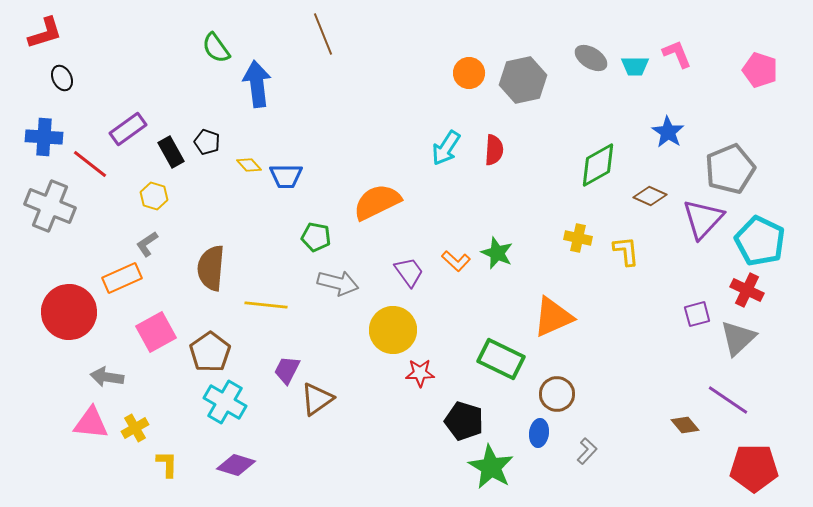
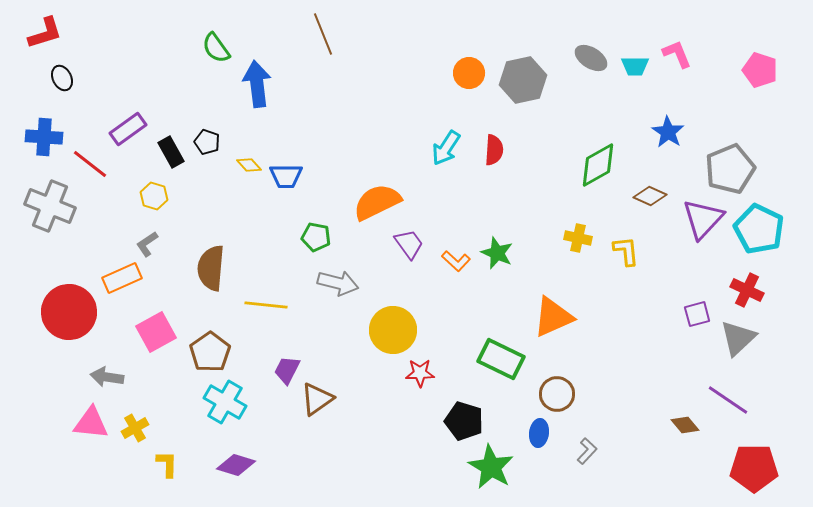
cyan pentagon at (760, 241): moved 1 px left, 12 px up
purple trapezoid at (409, 272): moved 28 px up
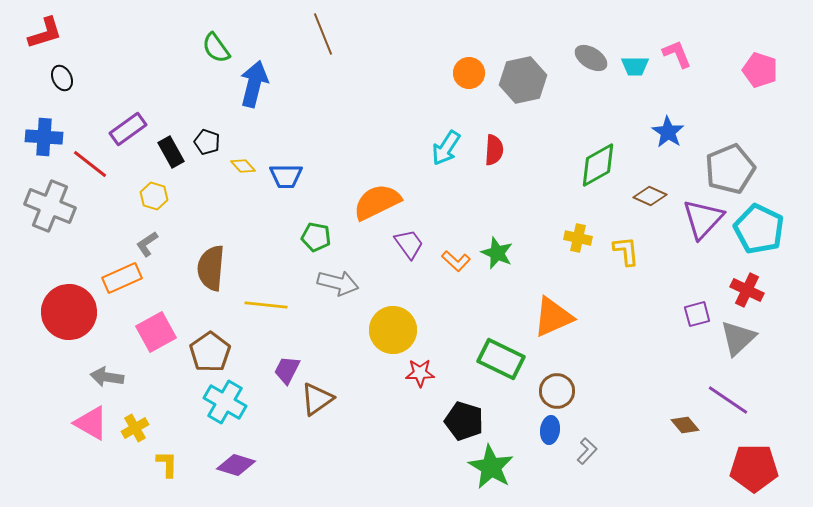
blue arrow at (257, 84): moved 3 px left; rotated 21 degrees clockwise
yellow diamond at (249, 165): moved 6 px left, 1 px down
brown circle at (557, 394): moved 3 px up
pink triangle at (91, 423): rotated 24 degrees clockwise
blue ellipse at (539, 433): moved 11 px right, 3 px up
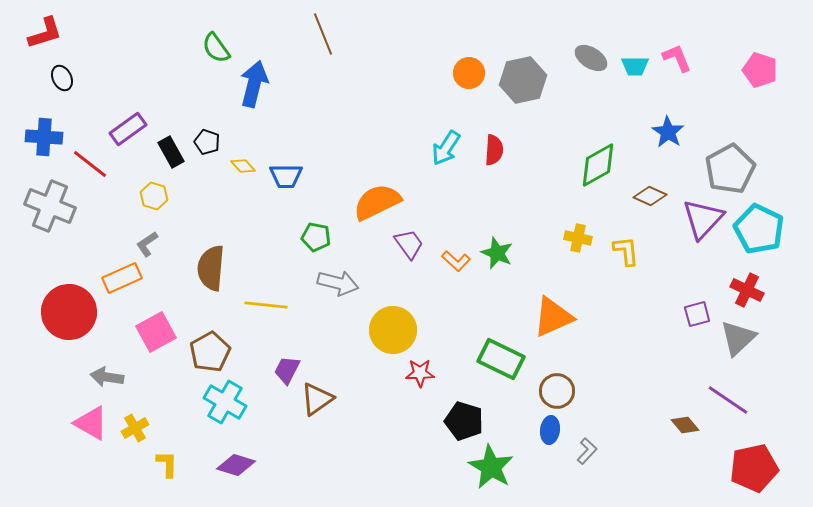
pink L-shape at (677, 54): moved 4 px down
gray pentagon at (730, 169): rotated 6 degrees counterclockwise
brown pentagon at (210, 352): rotated 6 degrees clockwise
red pentagon at (754, 468): rotated 12 degrees counterclockwise
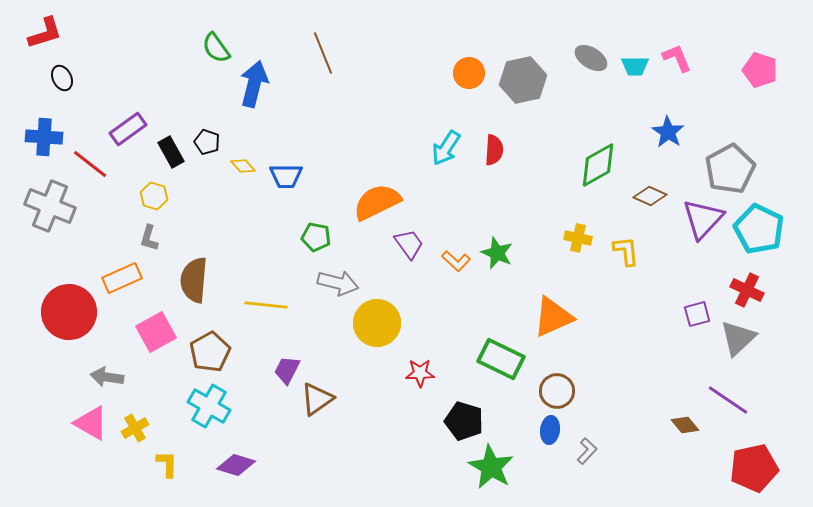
brown line at (323, 34): moved 19 px down
gray L-shape at (147, 244): moved 2 px right, 6 px up; rotated 40 degrees counterclockwise
brown semicircle at (211, 268): moved 17 px left, 12 px down
yellow circle at (393, 330): moved 16 px left, 7 px up
cyan cross at (225, 402): moved 16 px left, 4 px down
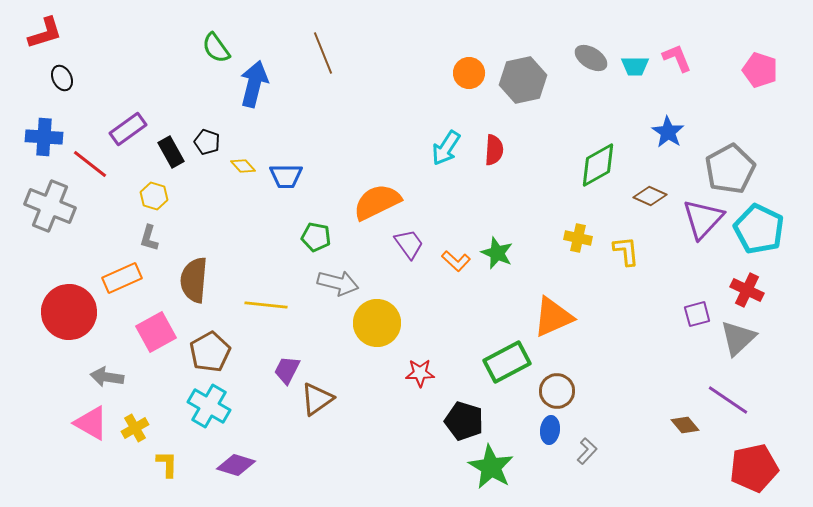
green rectangle at (501, 359): moved 6 px right, 3 px down; rotated 54 degrees counterclockwise
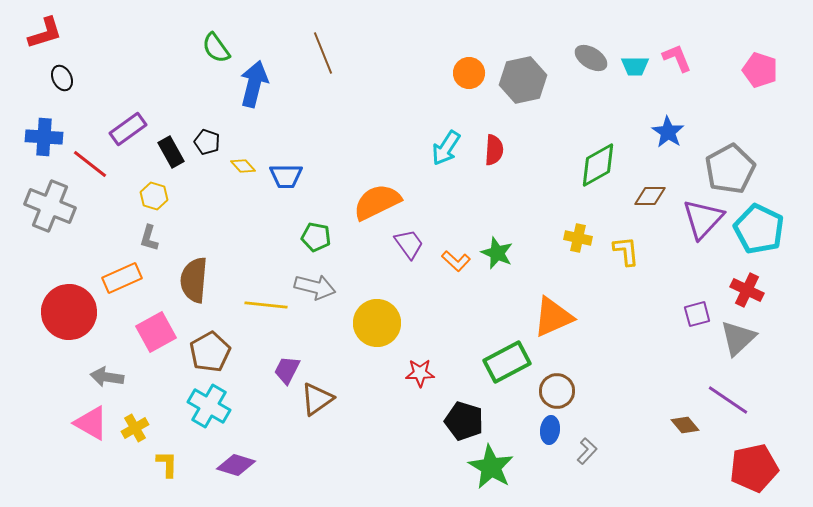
brown diamond at (650, 196): rotated 24 degrees counterclockwise
gray arrow at (338, 283): moved 23 px left, 4 px down
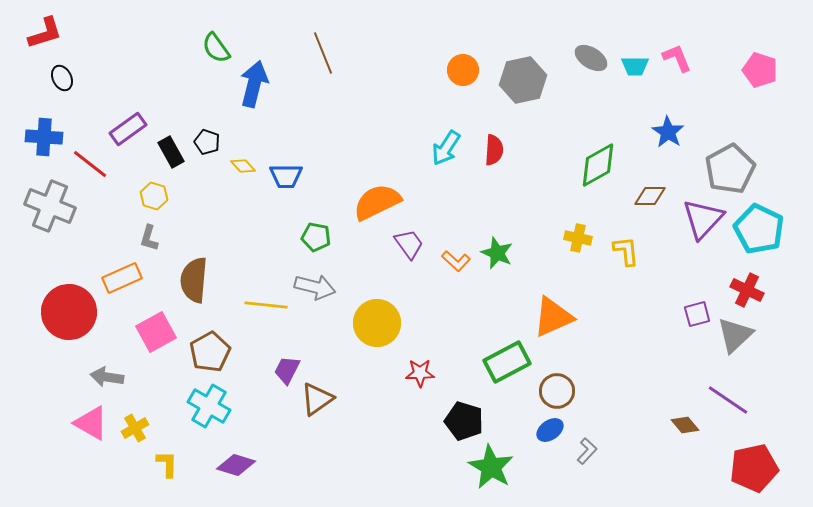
orange circle at (469, 73): moved 6 px left, 3 px up
gray triangle at (738, 338): moved 3 px left, 3 px up
blue ellipse at (550, 430): rotated 48 degrees clockwise
